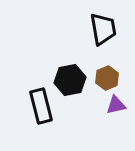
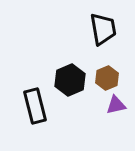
black hexagon: rotated 12 degrees counterclockwise
black rectangle: moved 6 px left
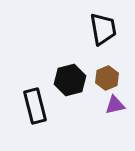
black hexagon: rotated 8 degrees clockwise
purple triangle: moved 1 px left
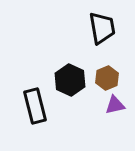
black trapezoid: moved 1 px left, 1 px up
black hexagon: rotated 20 degrees counterclockwise
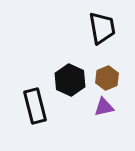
purple triangle: moved 11 px left, 2 px down
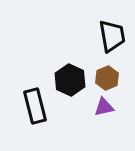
black trapezoid: moved 10 px right, 8 px down
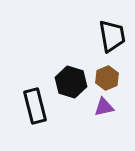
black hexagon: moved 1 px right, 2 px down; rotated 8 degrees counterclockwise
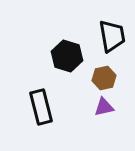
brown hexagon: moved 3 px left; rotated 10 degrees clockwise
black hexagon: moved 4 px left, 26 px up
black rectangle: moved 6 px right, 1 px down
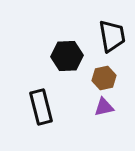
black hexagon: rotated 20 degrees counterclockwise
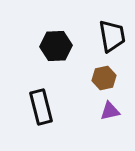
black hexagon: moved 11 px left, 10 px up
purple triangle: moved 6 px right, 4 px down
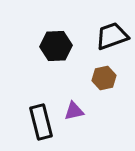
black trapezoid: rotated 100 degrees counterclockwise
black rectangle: moved 15 px down
purple triangle: moved 36 px left
